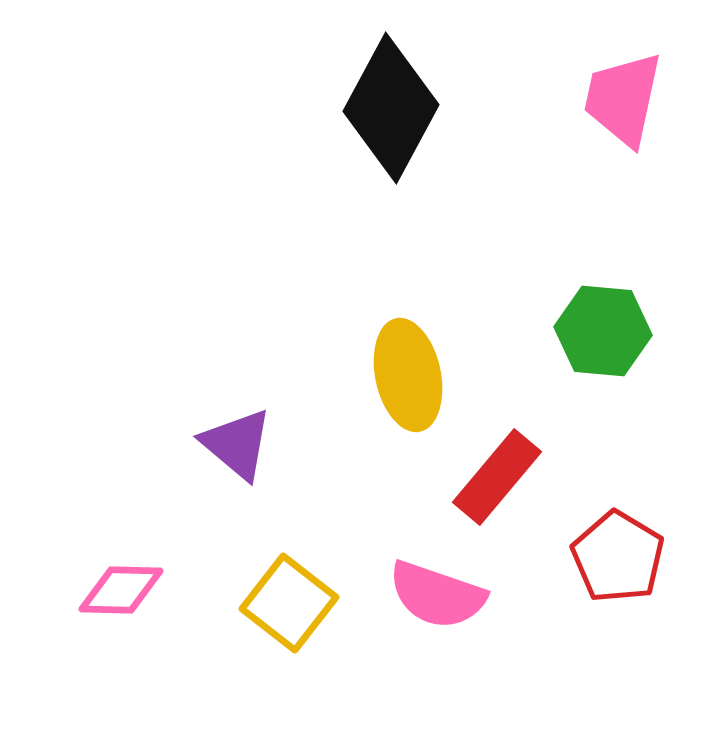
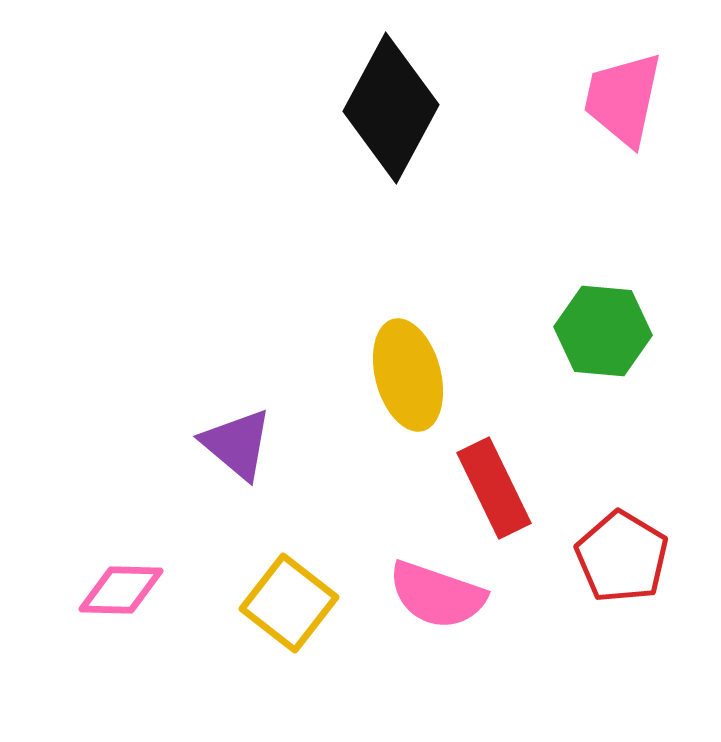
yellow ellipse: rotated 3 degrees counterclockwise
red rectangle: moved 3 px left, 11 px down; rotated 66 degrees counterclockwise
red pentagon: moved 4 px right
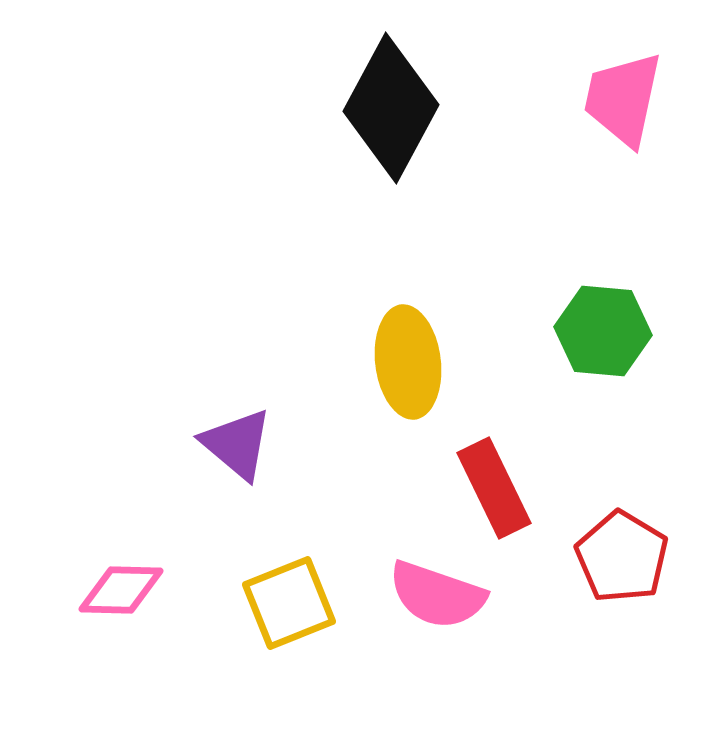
yellow ellipse: moved 13 px up; rotated 8 degrees clockwise
yellow square: rotated 30 degrees clockwise
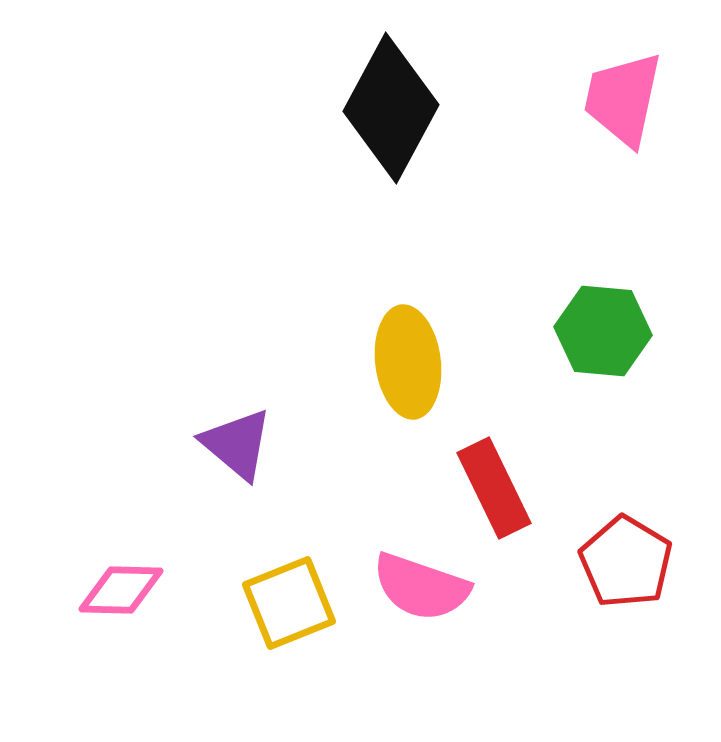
red pentagon: moved 4 px right, 5 px down
pink semicircle: moved 16 px left, 8 px up
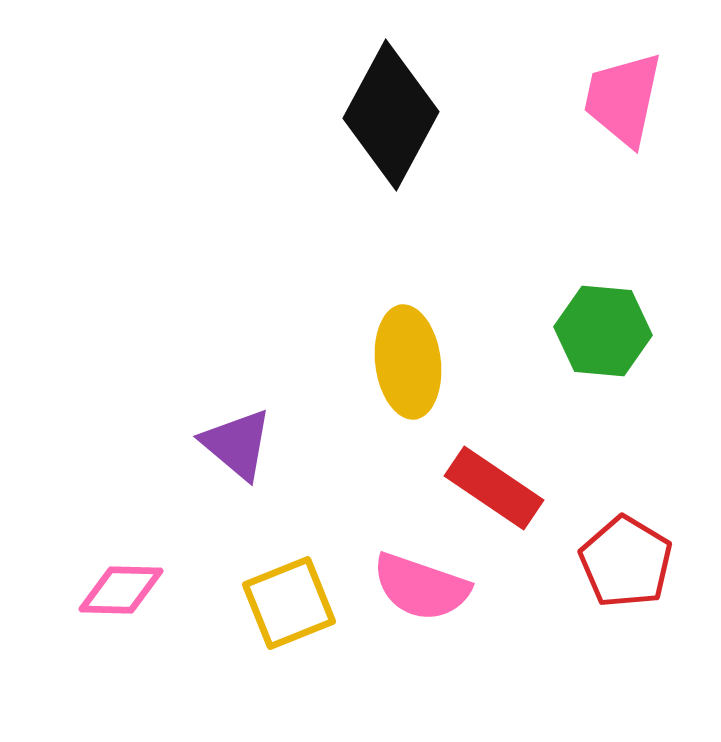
black diamond: moved 7 px down
red rectangle: rotated 30 degrees counterclockwise
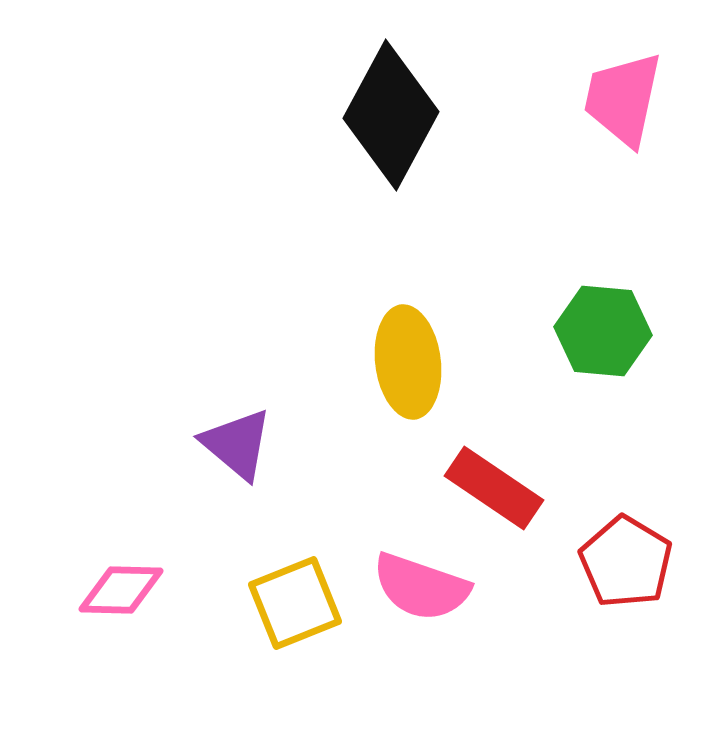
yellow square: moved 6 px right
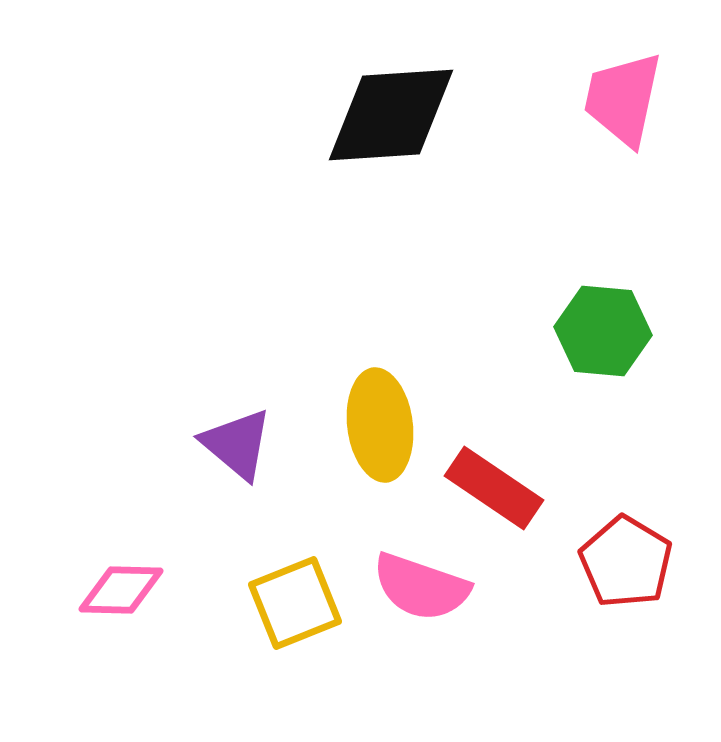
black diamond: rotated 58 degrees clockwise
yellow ellipse: moved 28 px left, 63 px down
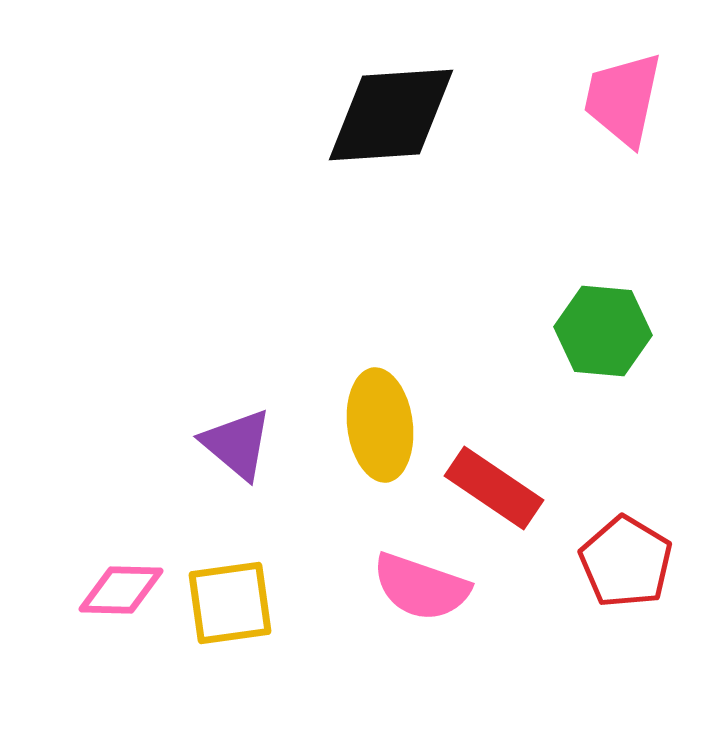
yellow square: moved 65 px left; rotated 14 degrees clockwise
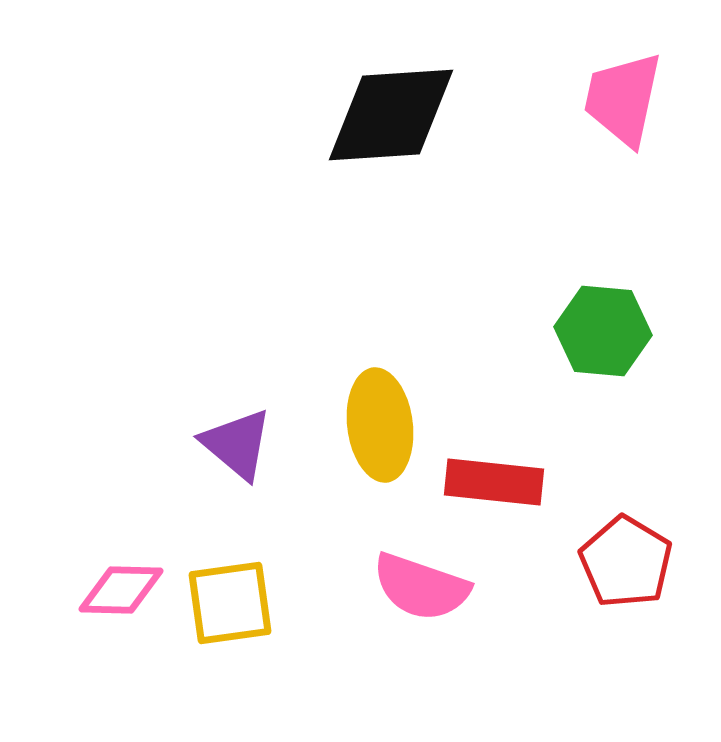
red rectangle: moved 6 px up; rotated 28 degrees counterclockwise
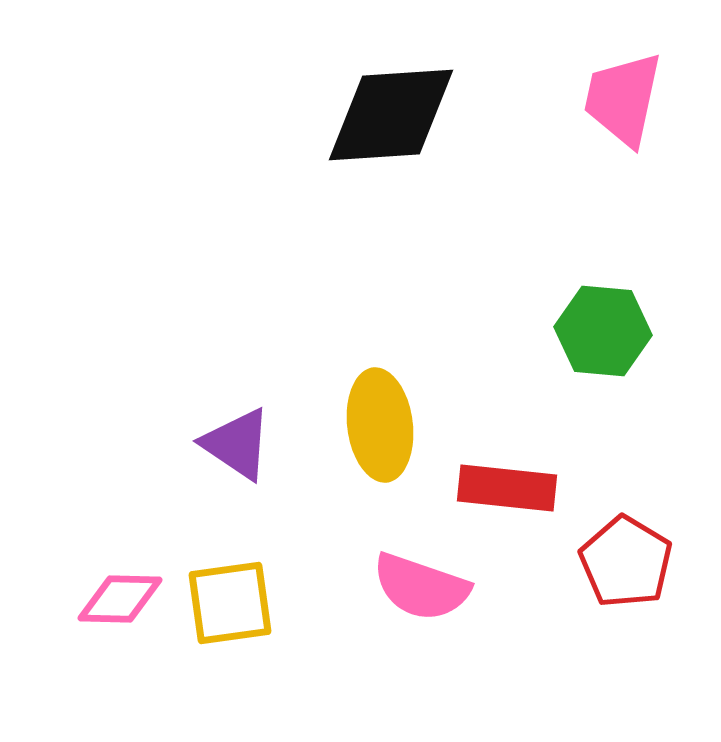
purple triangle: rotated 6 degrees counterclockwise
red rectangle: moved 13 px right, 6 px down
pink diamond: moved 1 px left, 9 px down
